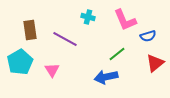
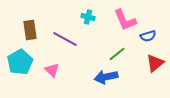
pink triangle: rotated 14 degrees counterclockwise
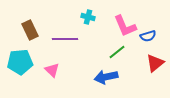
pink L-shape: moved 6 px down
brown rectangle: rotated 18 degrees counterclockwise
purple line: rotated 30 degrees counterclockwise
green line: moved 2 px up
cyan pentagon: rotated 25 degrees clockwise
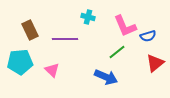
blue arrow: rotated 145 degrees counterclockwise
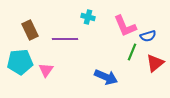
green line: moved 15 px right; rotated 30 degrees counterclockwise
pink triangle: moved 6 px left; rotated 21 degrees clockwise
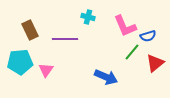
green line: rotated 18 degrees clockwise
